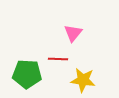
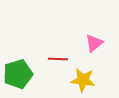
pink triangle: moved 21 px right, 10 px down; rotated 12 degrees clockwise
green pentagon: moved 9 px left; rotated 20 degrees counterclockwise
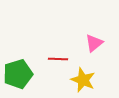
yellow star: rotated 15 degrees clockwise
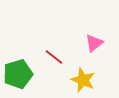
red line: moved 4 px left, 2 px up; rotated 36 degrees clockwise
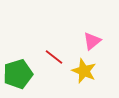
pink triangle: moved 2 px left, 2 px up
yellow star: moved 1 px right, 9 px up
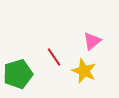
red line: rotated 18 degrees clockwise
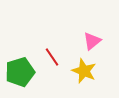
red line: moved 2 px left
green pentagon: moved 2 px right, 2 px up
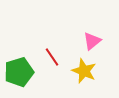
green pentagon: moved 1 px left
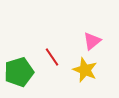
yellow star: moved 1 px right, 1 px up
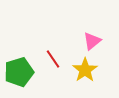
red line: moved 1 px right, 2 px down
yellow star: rotated 15 degrees clockwise
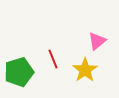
pink triangle: moved 5 px right
red line: rotated 12 degrees clockwise
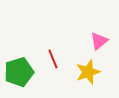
pink triangle: moved 2 px right
yellow star: moved 3 px right, 2 px down; rotated 15 degrees clockwise
